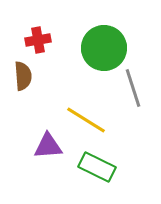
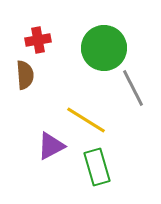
brown semicircle: moved 2 px right, 1 px up
gray line: rotated 9 degrees counterclockwise
purple triangle: moved 3 px right; rotated 24 degrees counterclockwise
green rectangle: rotated 48 degrees clockwise
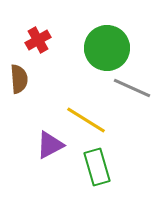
red cross: rotated 20 degrees counterclockwise
green circle: moved 3 px right
brown semicircle: moved 6 px left, 4 px down
gray line: moved 1 px left; rotated 39 degrees counterclockwise
purple triangle: moved 1 px left, 1 px up
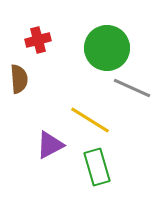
red cross: rotated 15 degrees clockwise
yellow line: moved 4 px right
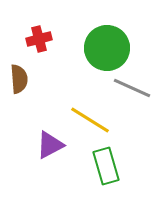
red cross: moved 1 px right, 1 px up
green rectangle: moved 9 px right, 1 px up
